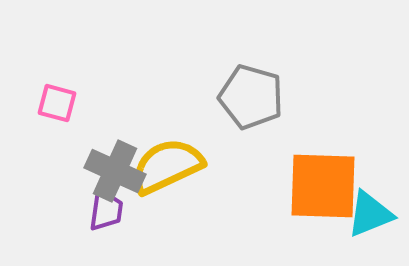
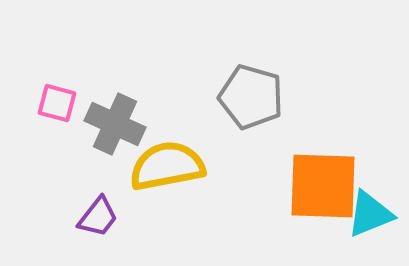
yellow semicircle: rotated 14 degrees clockwise
gray cross: moved 47 px up
purple trapezoid: moved 8 px left, 7 px down; rotated 30 degrees clockwise
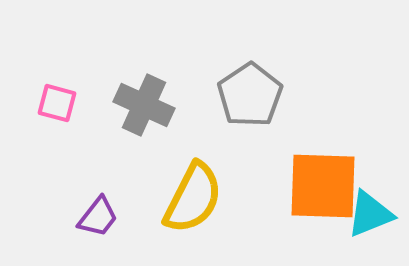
gray pentagon: moved 1 px left, 2 px up; rotated 22 degrees clockwise
gray cross: moved 29 px right, 19 px up
yellow semicircle: moved 26 px right, 32 px down; rotated 128 degrees clockwise
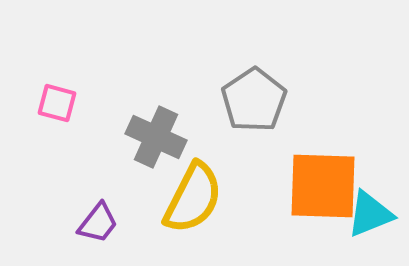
gray pentagon: moved 4 px right, 5 px down
gray cross: moved 12 px right, 32 px down
purple trapezoid: moved 6 px down
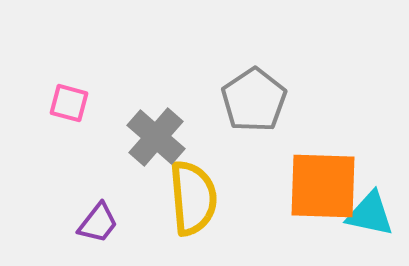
pink square: moved 12 px right
gray cross: rotated 16 degrees clockwise
yellow semicircle: rotated 32 degrees counterclockwise
cyan triangle: rotated 34 degrees clockwise
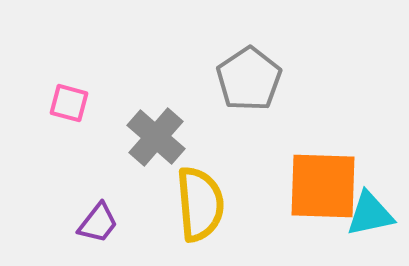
gray pentagon: moved 5 px left, 21 px up
yellow semicircle: moved 7 px right, 6 px down
cyan triangle: rotated 24 degrees counterclockwise
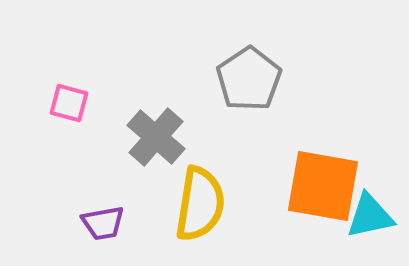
orange square: rotated 8 degrees clockwise
yellow semicircle: rotated 14 degrees clockwise
cyan triangle: moved 2 px down
purple trapezoid: moved 5 px right; rotated 42 degrees clockwise
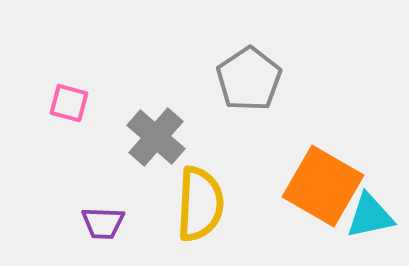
orange square: rotated 20 degrees clockwise
yellow semicircle: rotated 6 degrees counterclockwise
purple trapezoid: rotated 12 degrees clockwise
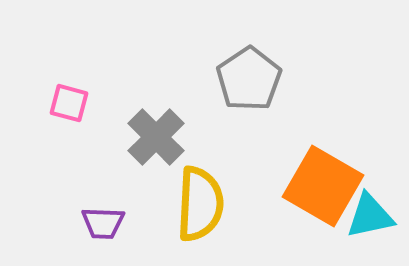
gray cross: rotated 4 degrees clockwise
